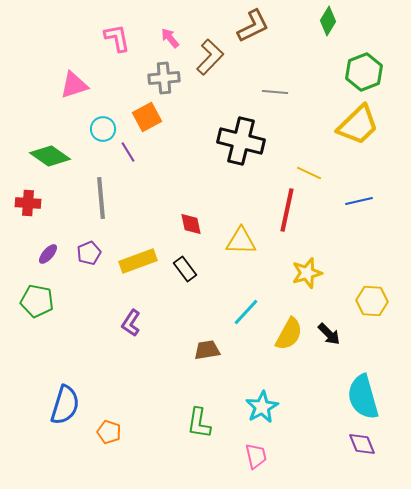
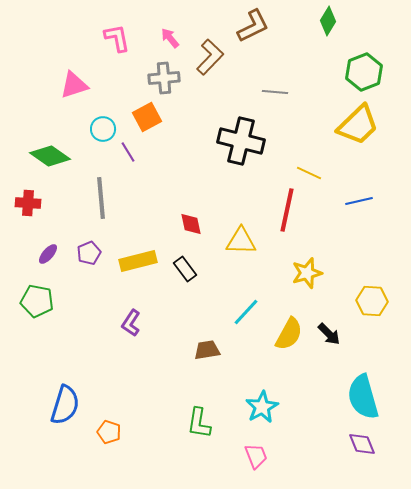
yellow rectangle at (138, 261): rotated 6 degrees clockwise
pink trapezoid at (256, 456): rotated 8 degrees counterclockwise
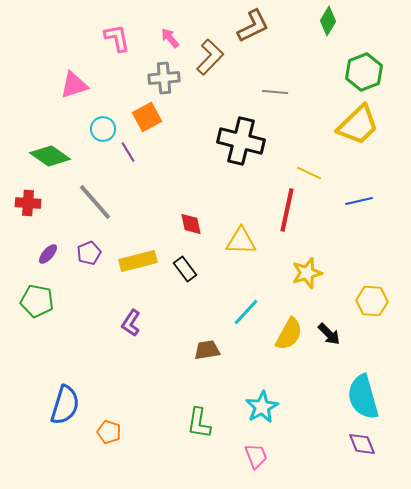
gray line at (101, 198): moved 6 px left, 4 px down; rotated 36 degrees counterclockwise
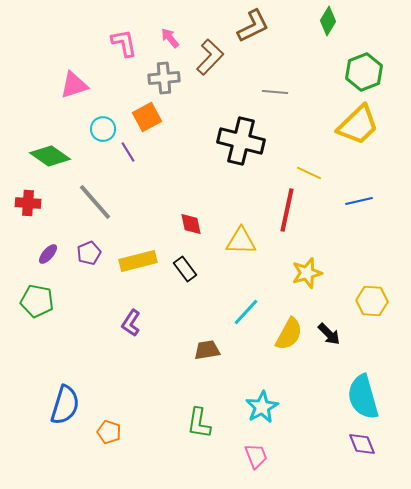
pink L-shape at (117, 38): moved 7 px right, 5 px down
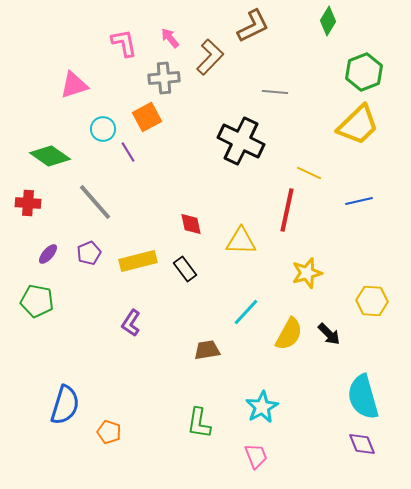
black cross at (241, 141): rotated 12 degrees clockwise
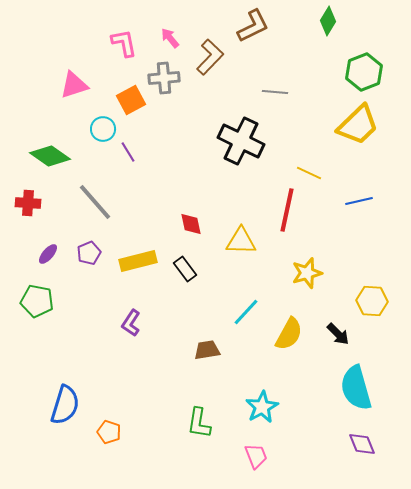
orange square at (147, 117): moved 16 px left, 17 px up
black arrow at (329, 334): moved 9 px right
cyan semicircle at (363, 397): moved 7 px left, 9 px up
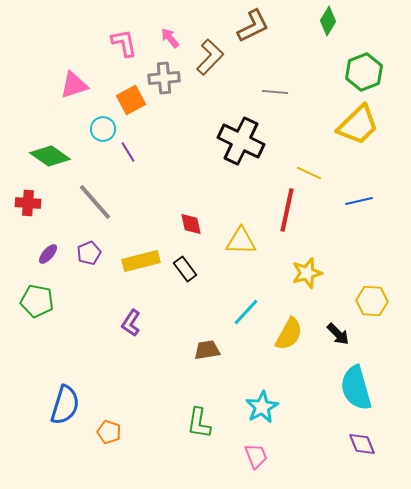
yellow rectangle at (138, 261): moved 3 px right
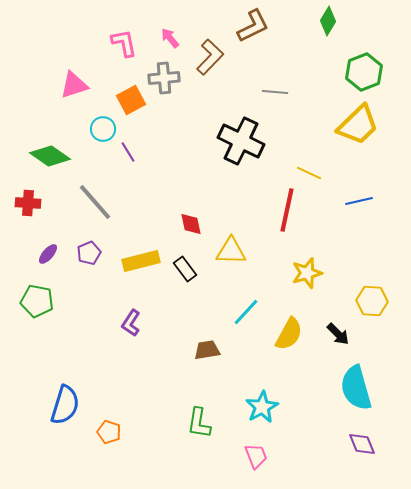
yellow triangle at (241, 241): moved 10 px left, 10 px down
